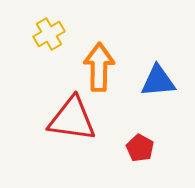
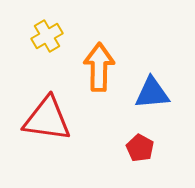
yellow cross: moved 2 px left, 2 px down
blue triangle: moved 6 px left, 12 px down
red triangle: moved 25 px left
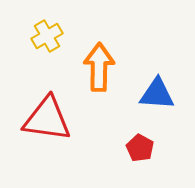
blue triangle: moved 5 px right, 1 px down; rotated 9 degrees clockwise
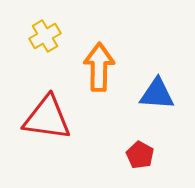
yellow cross: moved 2 px left
red triangle: moved 1 px up
red pentagon: moved 7 px down
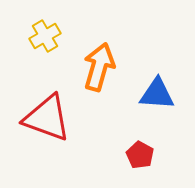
orange arrow: rotated 15 degrees clockwise
red triangle: rotated 12 degrees clockwise
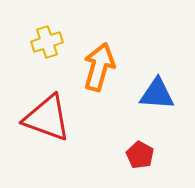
yellow cross: moved 2 px right, 6 px down; rotated 12 degrees clockwise
